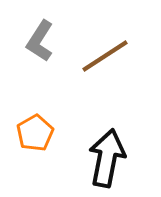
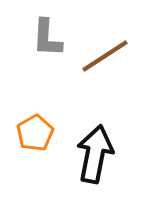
gray L-shape: moved 7 px right, 3 px up; rotated 30 degrees counterclockwise
black arrow: moved 12 px left, 4 px up
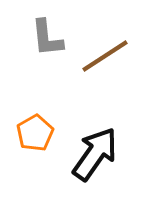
gray L-shape: rotated 9 degrees counterclockwise
black arrow: rotated 24 degrees clockwise
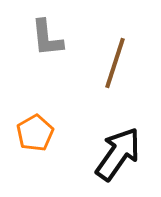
brown line: moved 10 px right, 7 px down; rotated 39 degrees counterclockwise
black arrow: moved 23 px right
